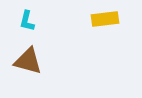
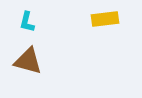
cyan L-shape: moved 1 px down
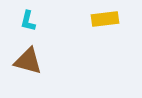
cyan L-shape: moved 1 px right, 1 px up
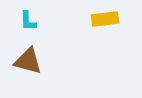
cyan L-shape: rotated 15 degrees counterclockwise
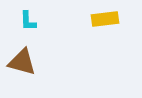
brown triangle: moved 6 px left, 1 px down
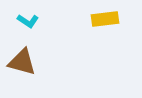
cyan L-shape: rotated 55 degrees counterclockwise
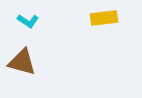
yellow rectangle: moved 1 px left, 1 px up
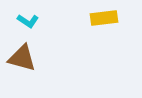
brown triangle: moved 4 px up
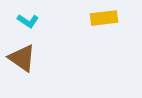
brown triangle: rotated 20 degrees clockwise
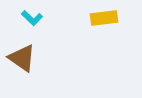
cyan L-shape: moved 4 px right, 3 px up; rotated 10 degrees clockwise
